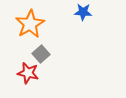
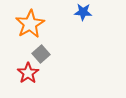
red star: rotated 25 degrees clockwise
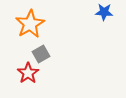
blue star: moved 21 px right
gray square: rotated 12 degrees clockwise
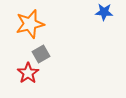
orange star: rotated 16 degrees clockwise
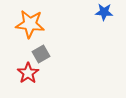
orange star: rotated 20 degrees clockwise
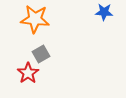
orange star: moved 5 px right, 5 px up
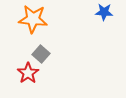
orange star: moved 2 px left
gray square: rotated 18 degrees counterclockwise
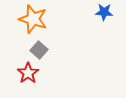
orange star: rotated 12 degrees clockwise
gray square: moved 2 px left, 4 px up
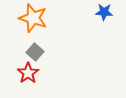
orange star: moved 1 px up
gray square: moved 4 px left, 2 px down
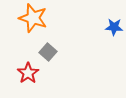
blue star: moved 10 px right, 15 px down
gray square: moved 13 px right
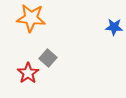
orange star: moved 2 px left; rotated 12 degrees counterclockwise
gray square: moved 6 px down
